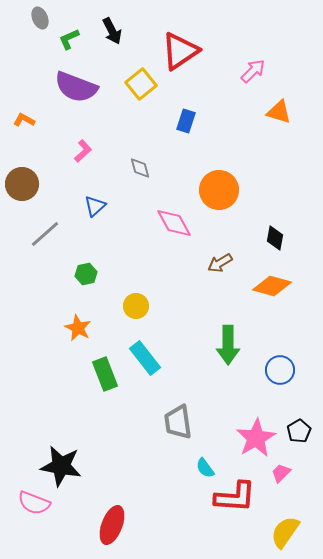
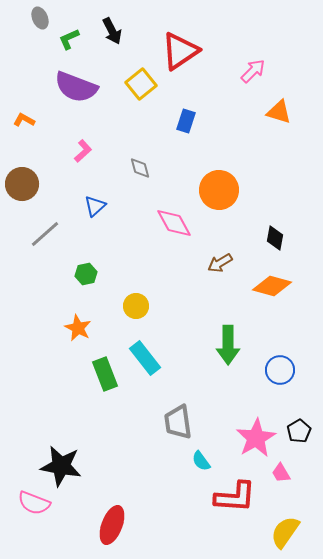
cyan semicircle: moved 4 px left, 7 px up
pink trapezoid: rotated 75 degrees counterclockwise
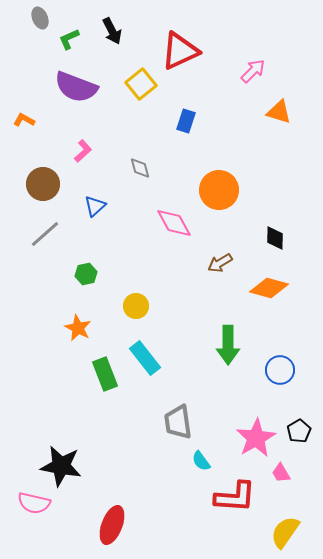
red triangle: rotated 9 degrees clockwise
brown circle: moved 21 px right
black diamond: rotated 10 degrees counterclockwise
orange diamond: moved 3 px left, 2 px down
pink semicircle: rotated 8 degrees counterclockwise
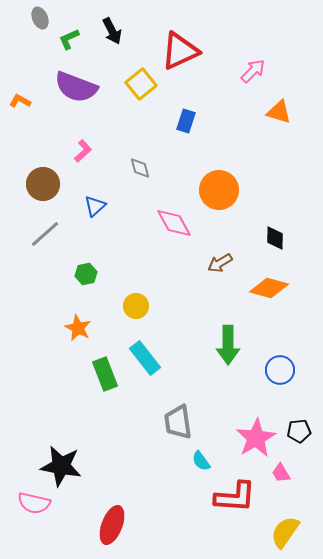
orange L-shape: moved 4 px left, 19 px up
black pentagon: rotated 25 degrees clockwise
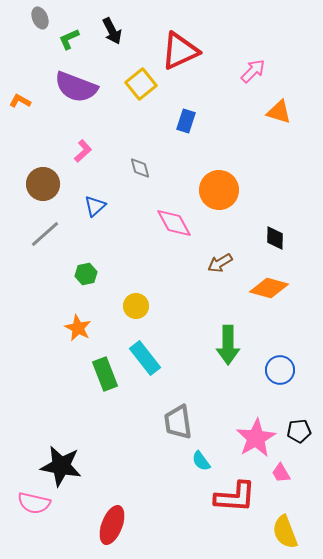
yellow semicircle: rotated 56 degrees counterclockwise
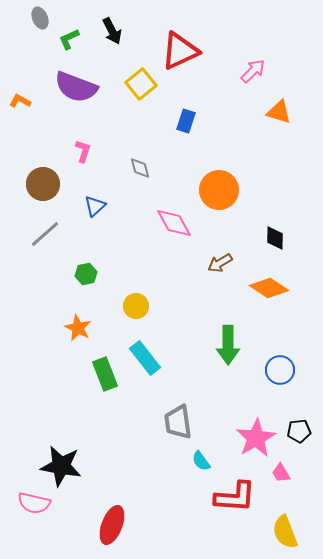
pink L-shape: rotated 30 degrees counterclockwise
orange diamond: rotated 18 degrees clockwise
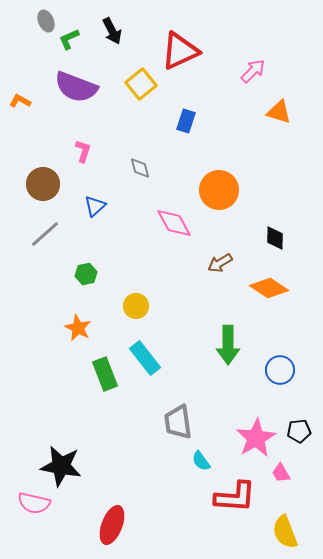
gray ellipse: moved 6 px right, 3 px down
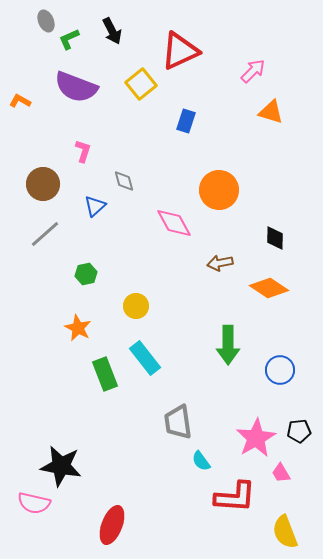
orange triangle: moved 8 px left
gray diamond: moved 16 px left, 13 px down
brown arrow: rotated 20 degrees clockwise
